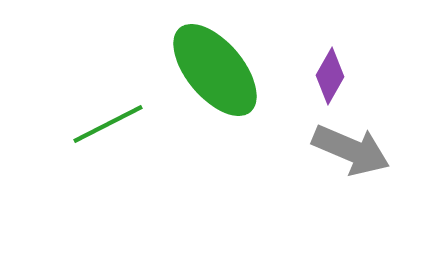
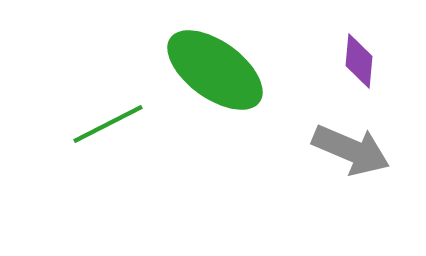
green ellipse: rotated 14 degrees counterclockwise
purple diamond: moved 29 px right, 15 px up; rotated 24 degrees counterclockwise
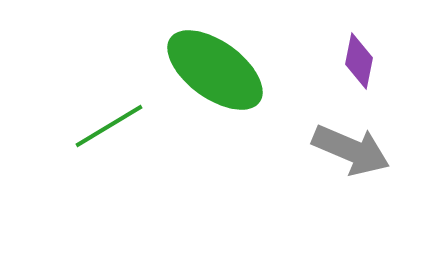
purple diamond: rotated 6 degrees clockwise
green line: moved 1 px right, 2 px down; rotated 4 degrees counterclockwise
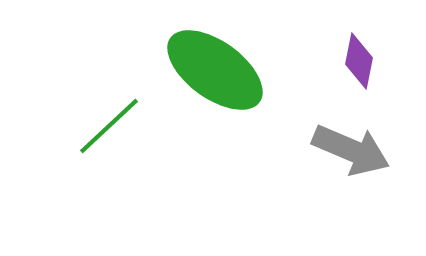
green line: rotated 12 degrees counterclockwise
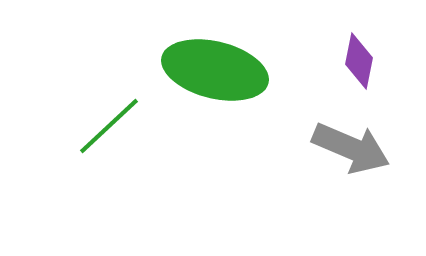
green ellipse: rotated 22 degrees counterclockwise
gray arrow: moved 2 px up
